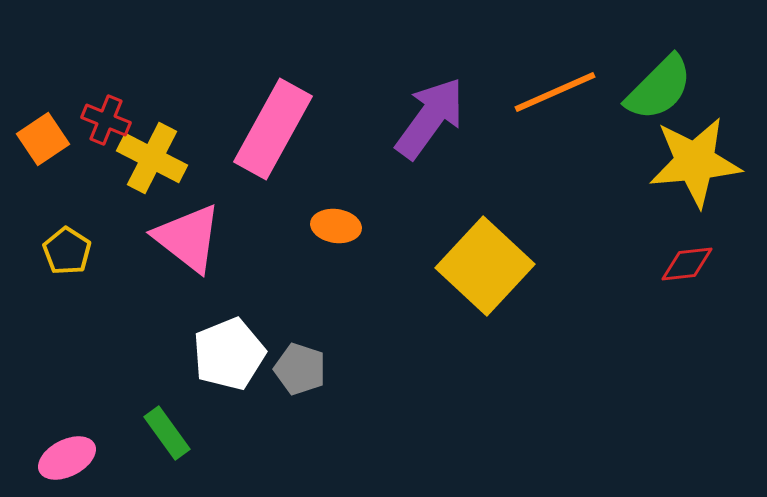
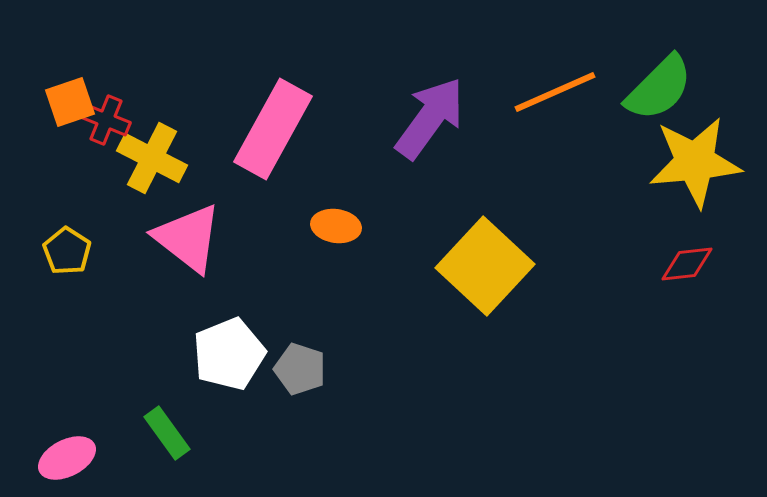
orange square: moved 27 px right, 37 px up; rotated 15 degrees clockwise
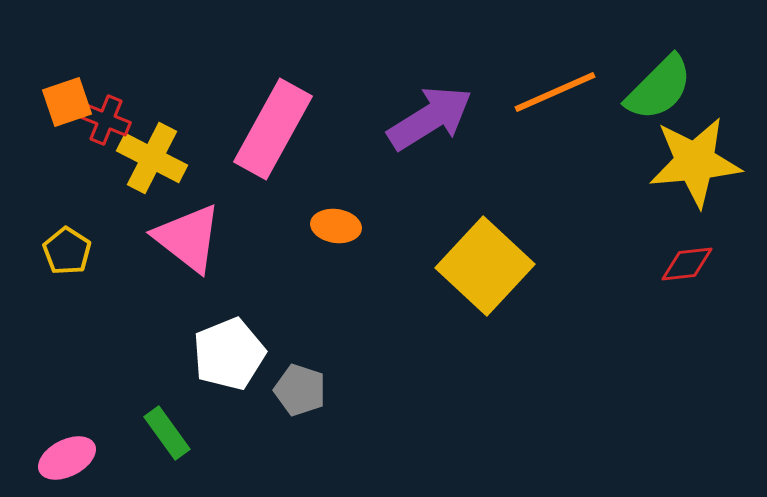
orange square: moved 3 px left
purple arrow: rotated 22 degrees clockwise
gray pentagon: moved 21 px down
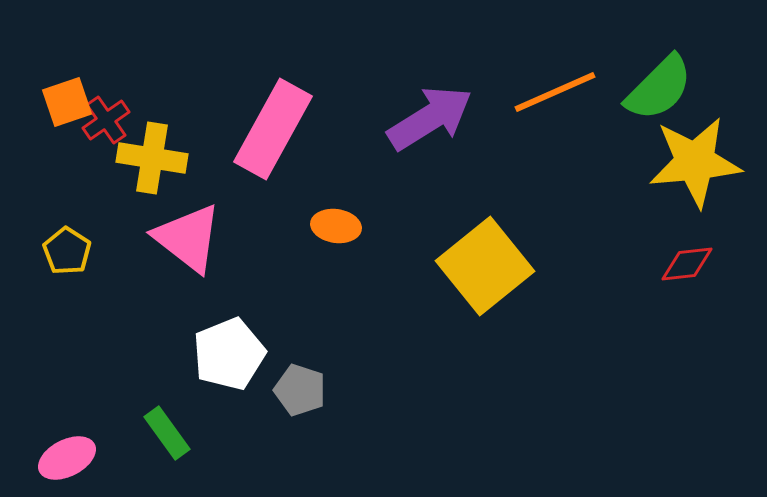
red cross: rotated 33 degrees clockwise
yellow cross: rotated 18 degrees counterclockwise
yellow square: rotated 8 degrees clockwise
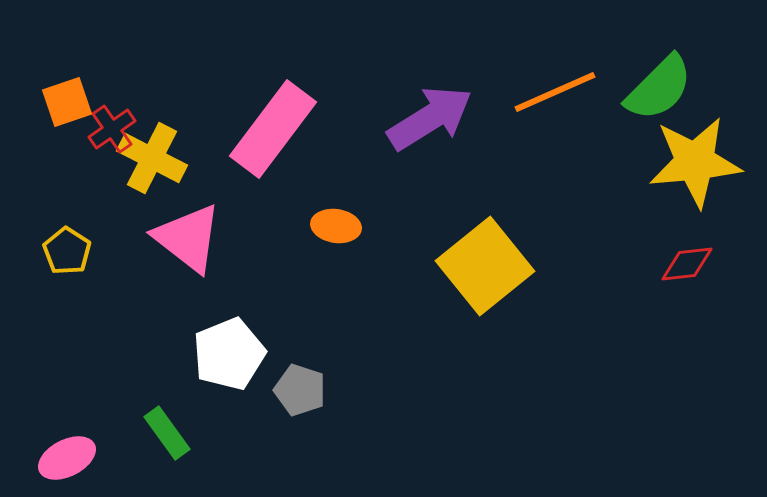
red cross: moved 6 px right, 9 px down
pink rectangle: rotated 8 degrees clockwise
yellow cross: rotated 18 degrees clockwise
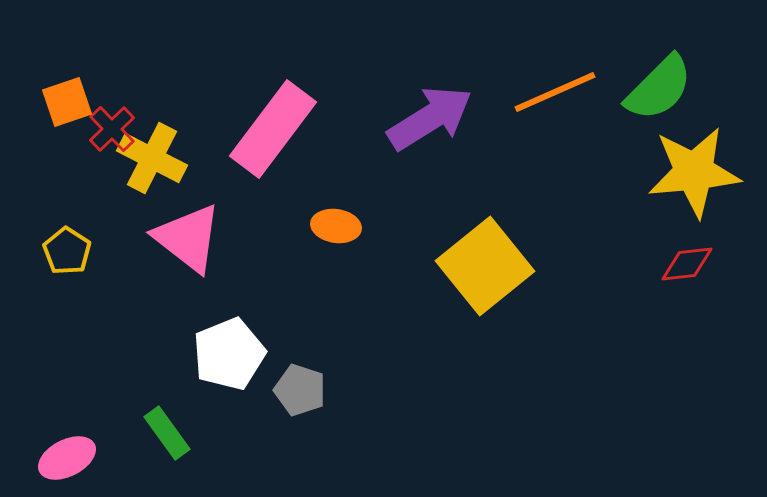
red cross: rotated 9 degrees counterclockwise
yellow star: moved 1 px left, 10 px down
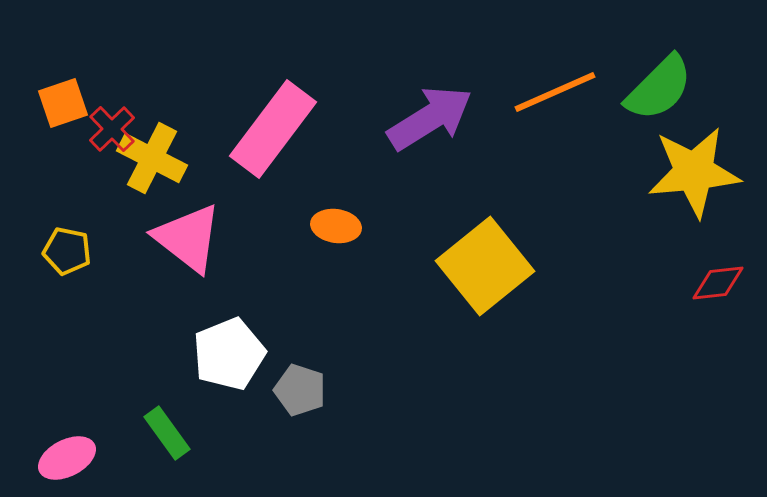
orange square: moved 4 px left, 1 px down
yellow pentagon: rotated 21 degrees counterclockwise
red diamond: moved 31 px right, 19 px down
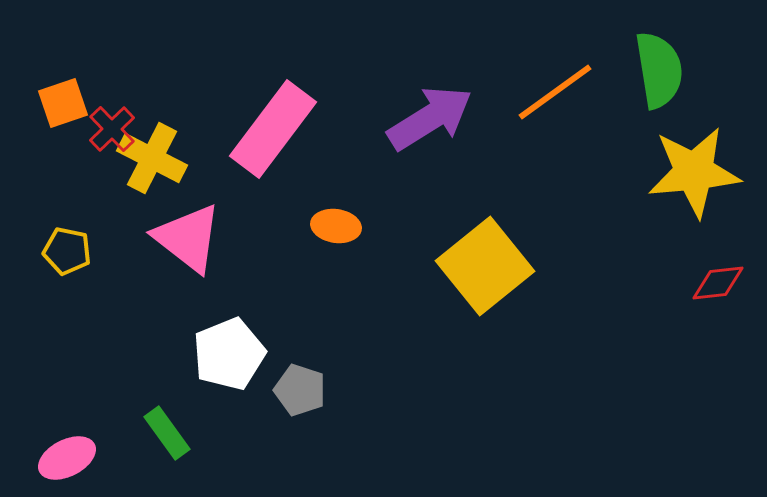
green semicircle: moved 18 px up; rotated 54 degrees counterclockwise
orange line: rotated 12 degrees counterclockwise
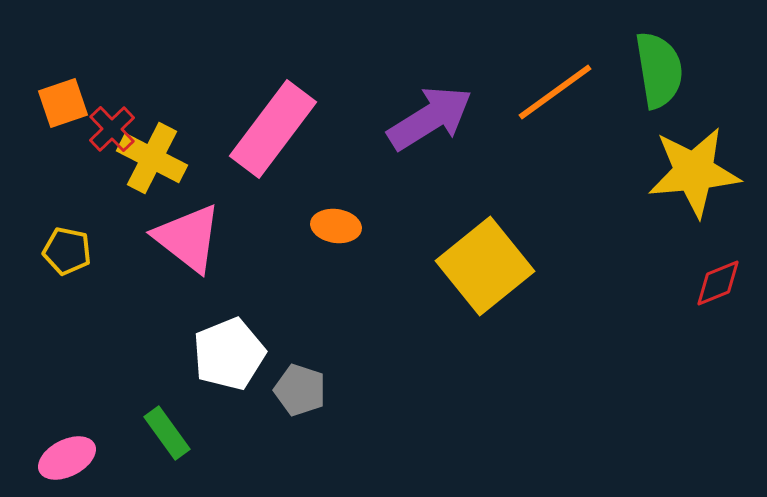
red diamond: rotated 16 degrees counterclockwise
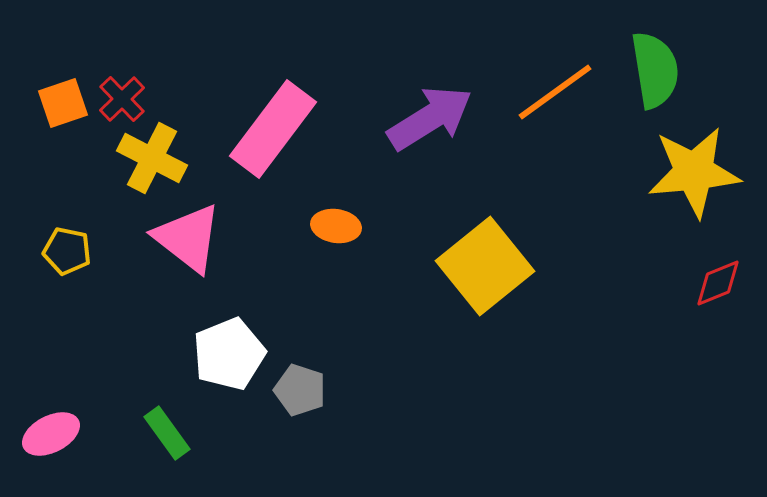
green semicircle: moved 4 px left
red cross: moved 10 px right, 30 px up
pink ellipse: moved 16 px left, 24 px up
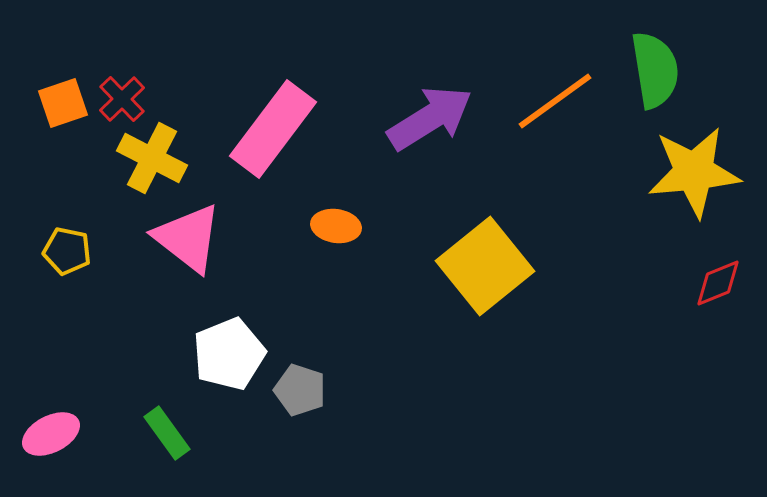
orange line: moved 9 px down
